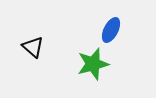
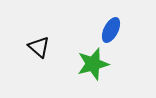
black triangle: moved 6 px right
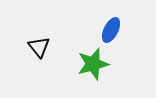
black triangle: rotated 10 degrees clockwise
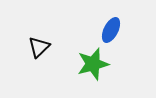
black triangle: rotated 25 degrees clockwise
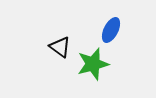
black triangle: moved 21 px right; rotated 40 degrees counterclockwise
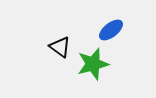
blue ellipse: rotated 25 degrees clockwise
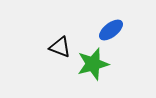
black triangle: rotated 15 degrees counterclockwise
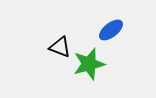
green star: moved 4 px left
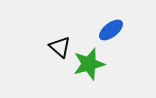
black triangle: rotated 20 degrees clockwise
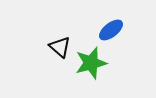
green star: moved 2 px right, 1 px up
